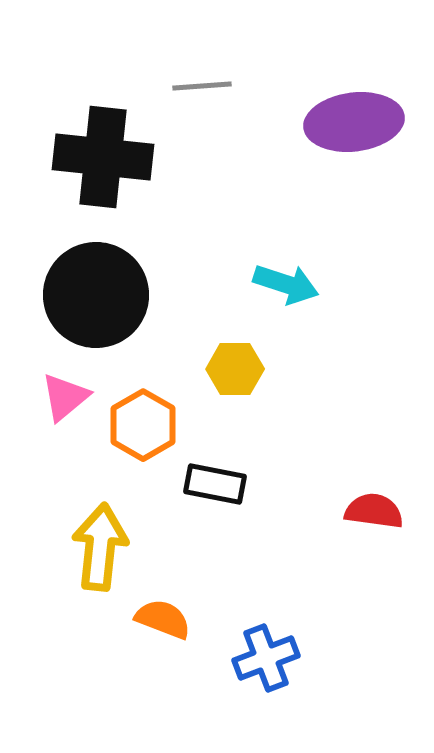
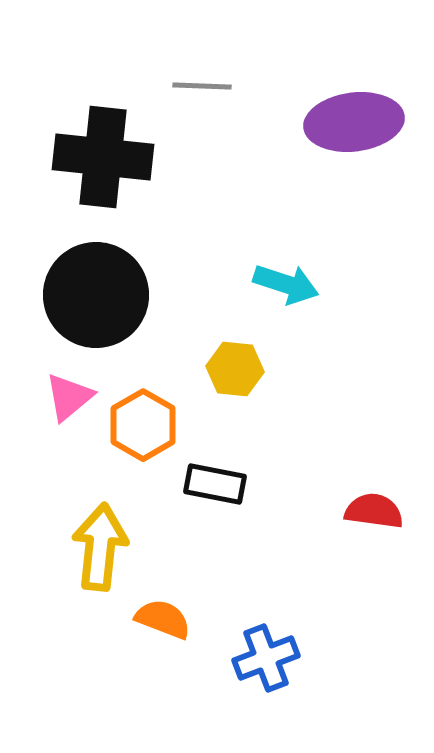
gray line: rotated 6 degrees clockwise
yellow hexagon: rotated 6 degrees clockwise
pink triangle: moved 4 px right
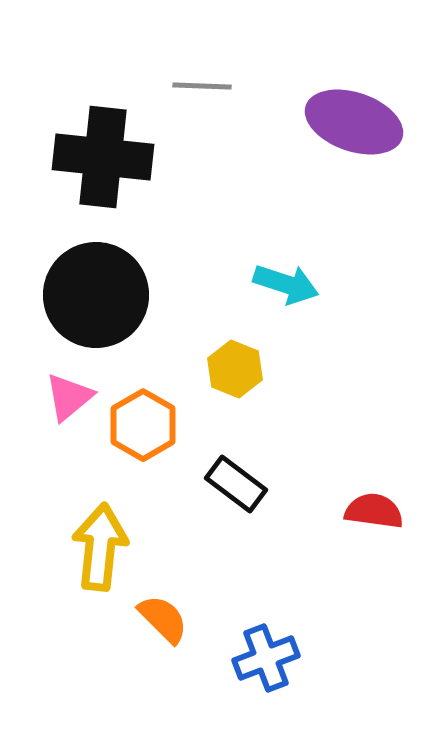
purple ellipse: rotated 26 degrees clockwise
yellow hexagon: rotated 16 degrees clockwise
black rectangle: moved 21 px right; rotated 26 degrees clockwise
orange semicircle: rotated 24 degrees clockwise
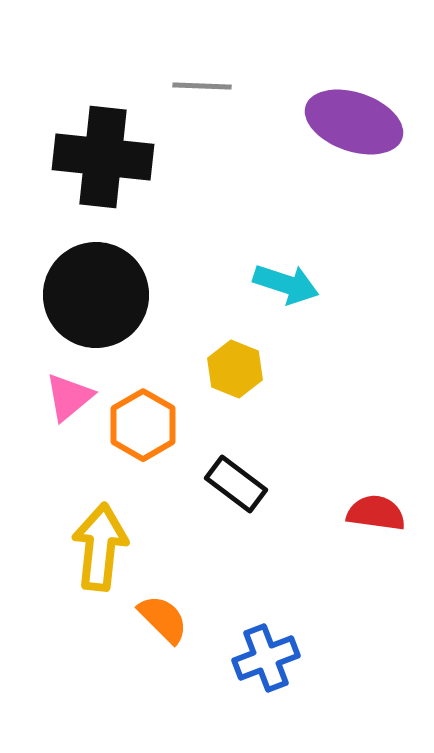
red semicircle: moved 2 px right, 2 px down
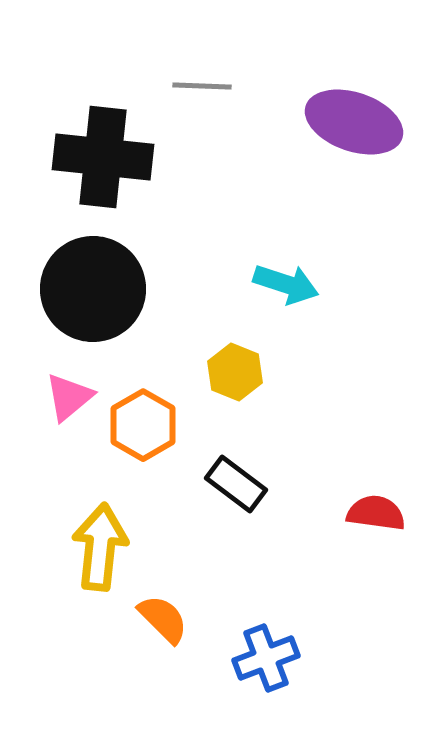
black circle: moved 3 px left, 6 px up
yellow hexagon: moved 3 px down
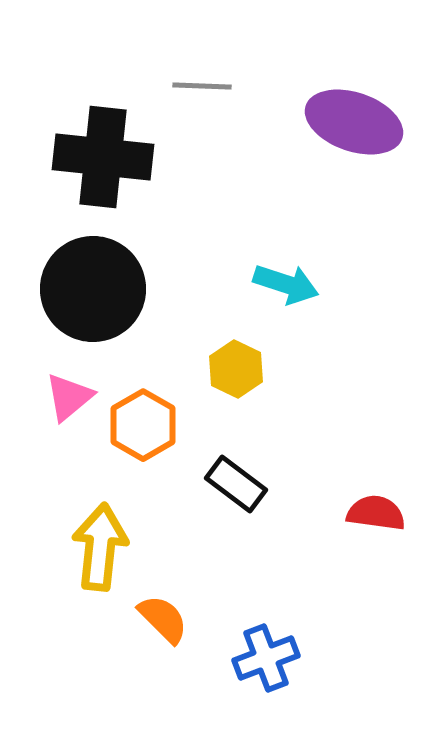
yellow hexagon: moved 1 px right, 3 px up; rotated 4 degrees clockwise
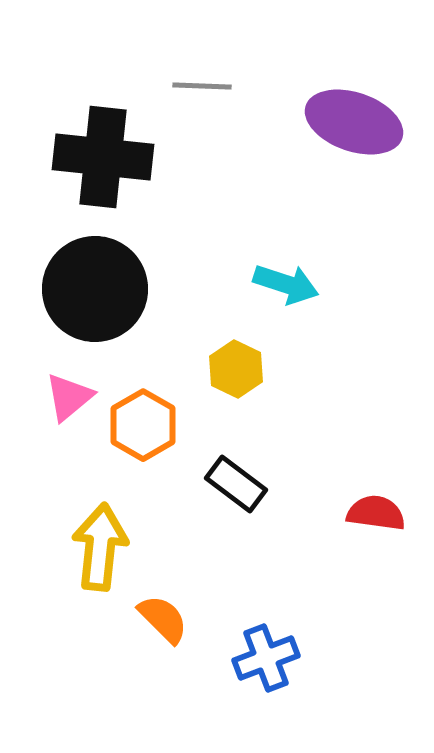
black circle: moved 2 px right
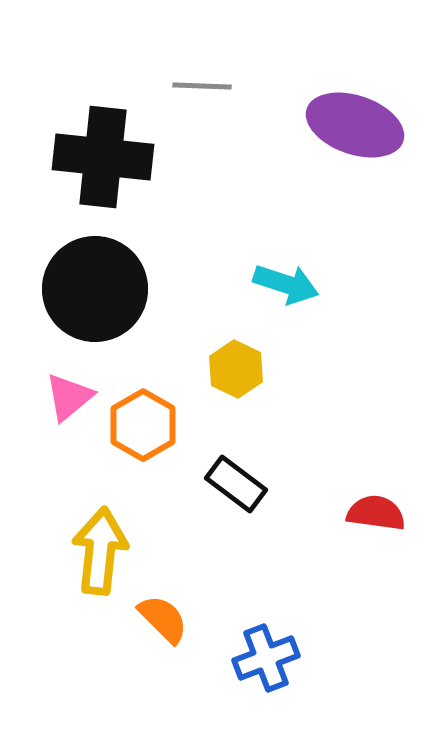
purple ellipse: moved 1 px right, 3 px down
yellow arrow: moved 4 px down
